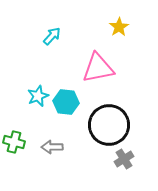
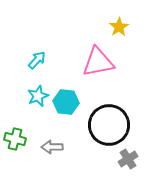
cyan arrow: moved 15 px left, 24 px down
pink triangle: moved 6 px up
green cross: moved 1 px right, 3 px up
gray cross: moved 4 px right
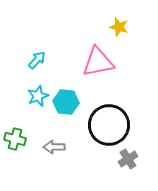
yellow star: rotated 24 degrees counterclockwise
gray arrow: moved 2 px right
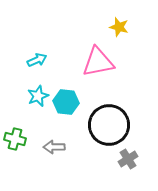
cyan arrow: rotated 24 degrees clockwise
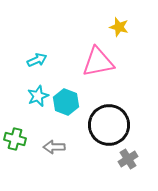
cyan hexagon: rotated 15 degrees clockwise
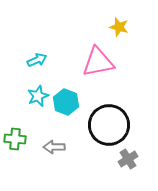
green cross: rotated 10 degrees counterclockwise
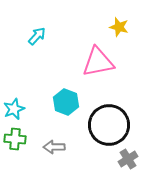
cyan arrow: moved 24 px up; rotated 24 degrees counterclockwise
cyan star: moved 24 px left, 13 px down
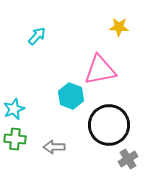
yellow star: rotated 12 degrees counterclockwise
pink triangle: moved 2 px right, 8 px down
cyan hexagon: moved 5 px right, 6 px up
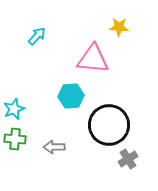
pink triangle: moved 7 px left, 11 px up; rotated 16 degrees clockwise
cyan hexagon: rotated 25 degrees counterclockwise
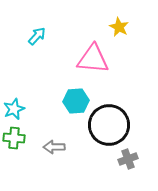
yellow star: rotated 24 degrees clockwise
cyan hexagon: moved 5 px right, 5 px down
green cross: moved 1 px left, 1 px up
gray cross: rotated 12 degrees clockwise
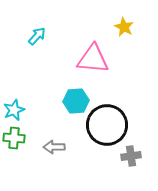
yellow star: moved 5 px right
cyan star: moved 1 px down
black circle: moved 2 px left
gray cross: moved 3 px right, 3 px up; rotated 12 degrees clockwise
